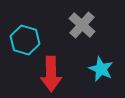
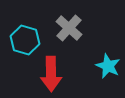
gray cross: moved 13 px left, 3 px down
cyan star: moved 7 px right, 3 px up
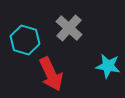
cyan star: rotated 15 degrees counterclockwise
red arrow: rotated 24 degrees counterclockwise
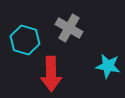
gray cross: rotated 12 degrees counterclockwise
red arrow: rotated 24 degrees clockwise
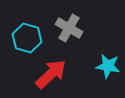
cyan hexagon: moved 2 px right, 2 px up
red arrow: rotated 132 degrees counterclockwise
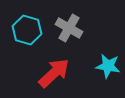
cyan hexagon: moved 8 px up
red arrow: moved 3 px right, 1 px up
